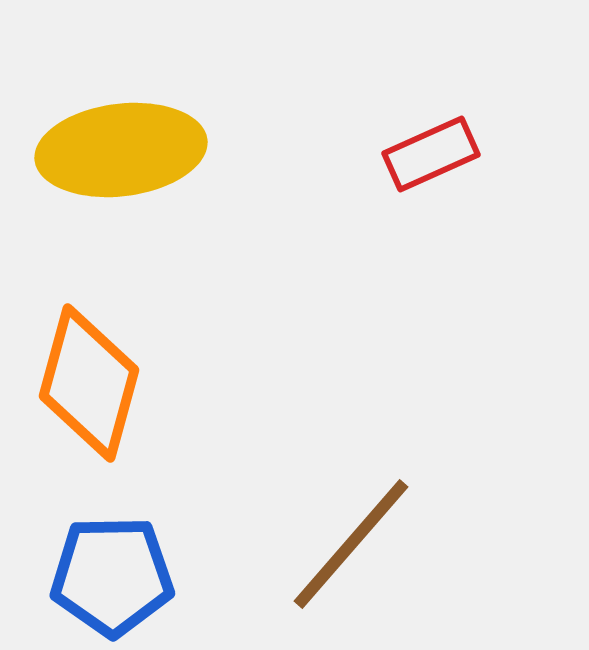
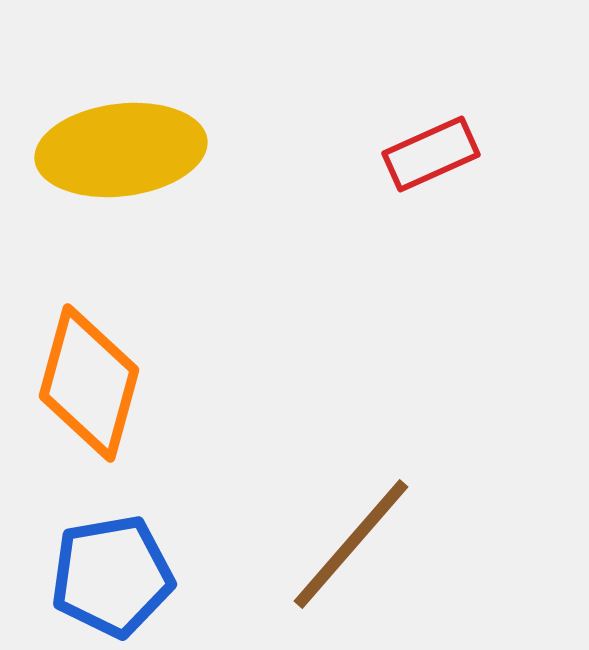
blue pentagon: rotated 9 degrees counterclockwise
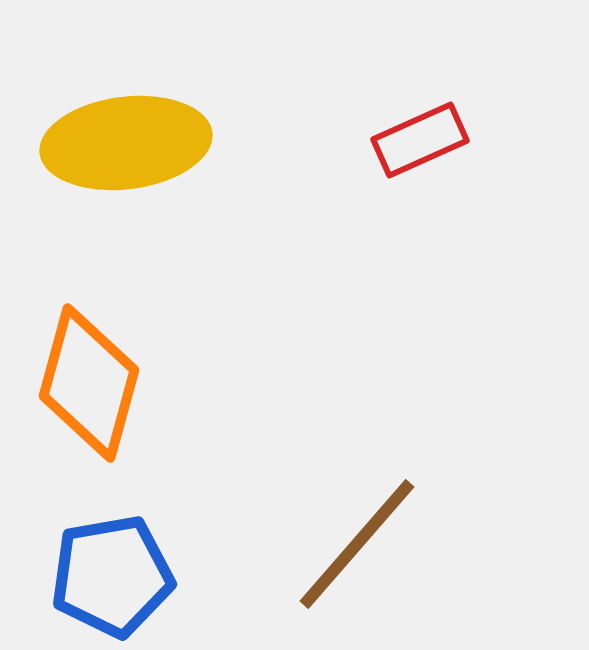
yellow ellipse: moved 5 px right, 7 px up
red rectangle: moved 11 px left, 14 px up
brown line: moved 6 px right
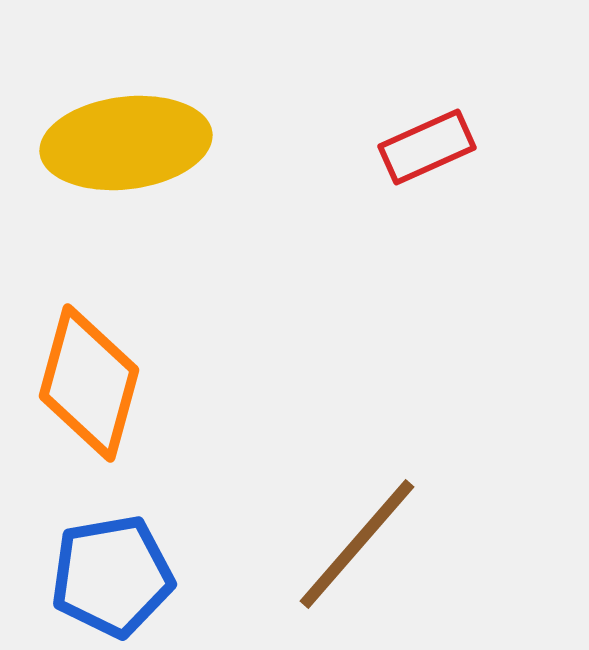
red rectangle: moved 7 px right, 7 px down
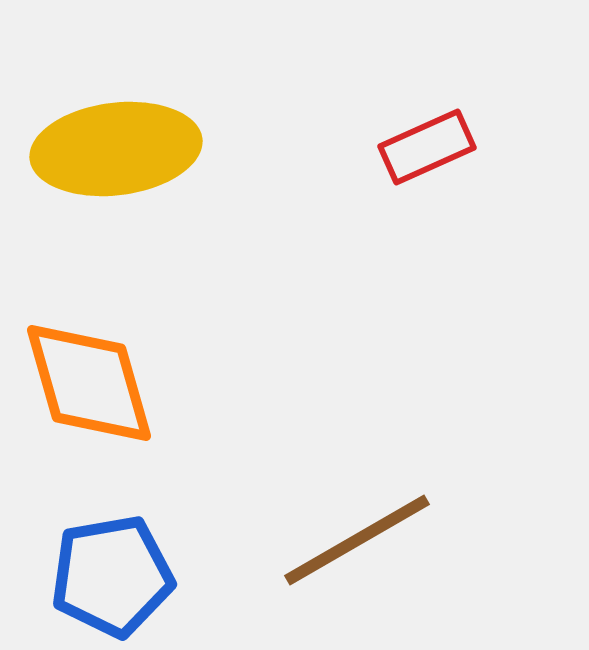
yellow ellipse: moved 10 px left, 6 px down
orange diamond: rotated 31 degrees counterclockwise
brown line: moved 4 px up; rotated 19 degrees clockwise
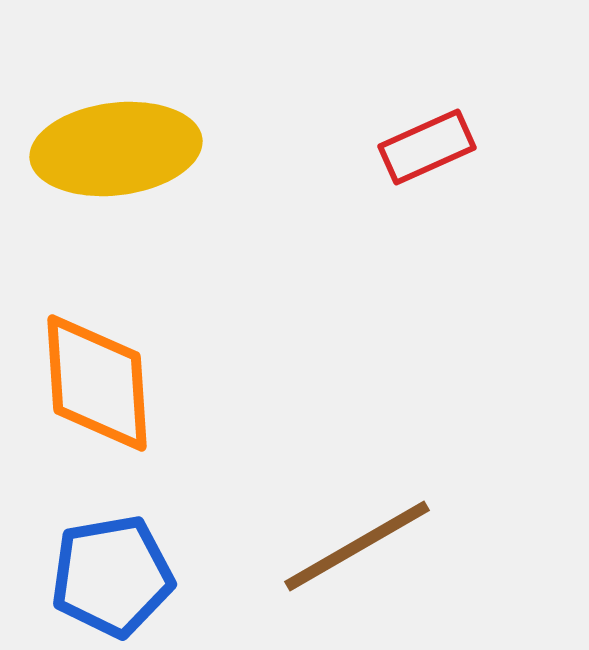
orange diamond: moved 8 px right; rotated 12 degrees clockwise
brown line: moved 6 px down
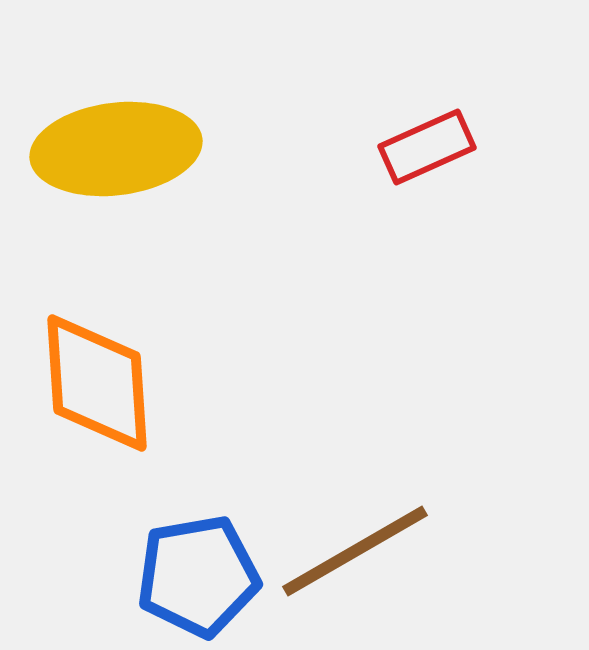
brown line: moved 2 px left, 5 px down
blue pentagon: moved 86 px right
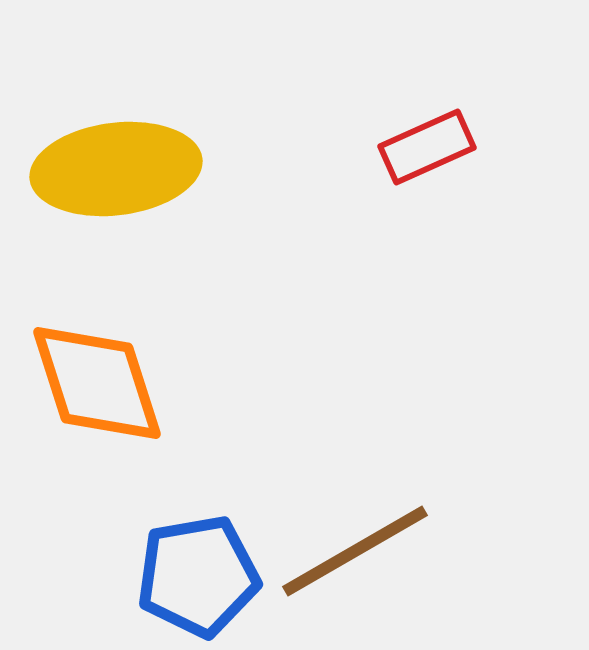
yellow ellipse: moved 20 px down
orange diamond: rotated 14 degrees counterclockwise
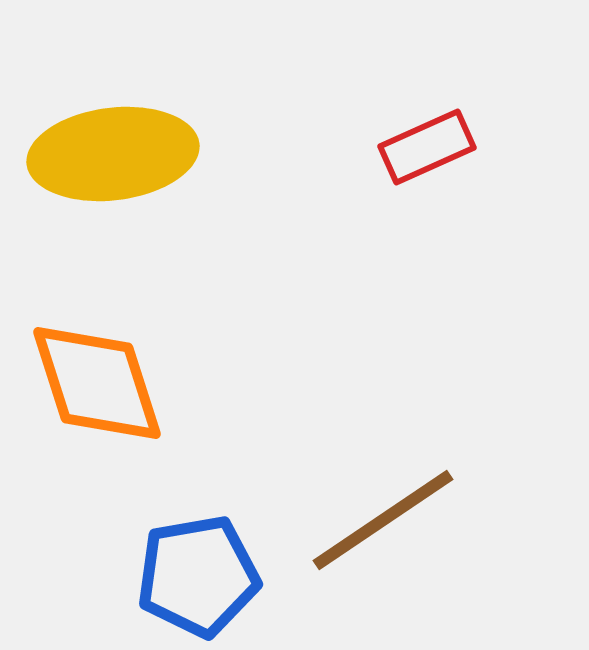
yellow ellipse: moved 3 px left, 15 px up
brown line: moved 28 px right, 31 px up; rotated 4 degrees counterclockwise
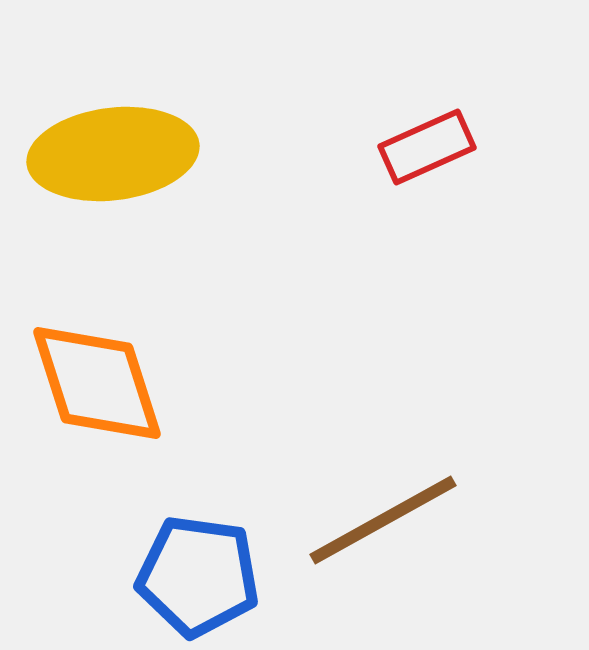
brown line: rotated 5 degrees clockwise
blue pentagon: rotated 18 degrees clockwise
